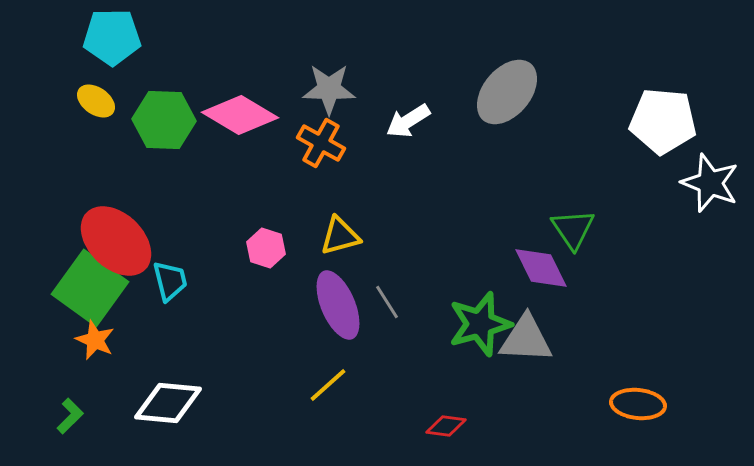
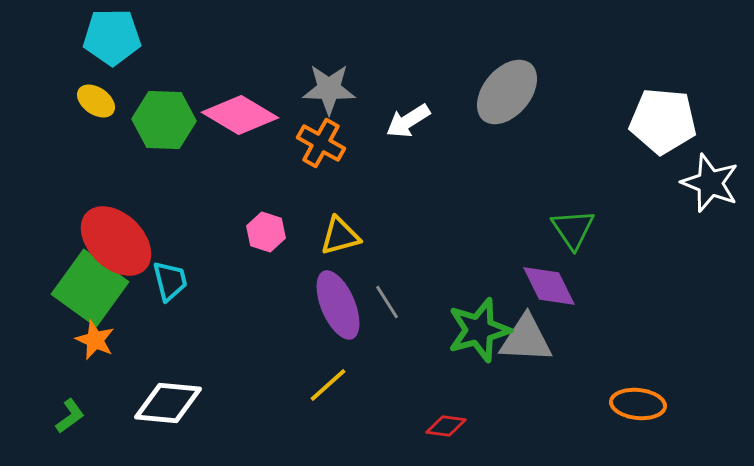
pink hexagon: moved 16 px up
purple diamond: moved 8 px right, 18 px down
green star: moved 1 px left, 6 px down
green L-shape: rotated 9 degrees clockwise
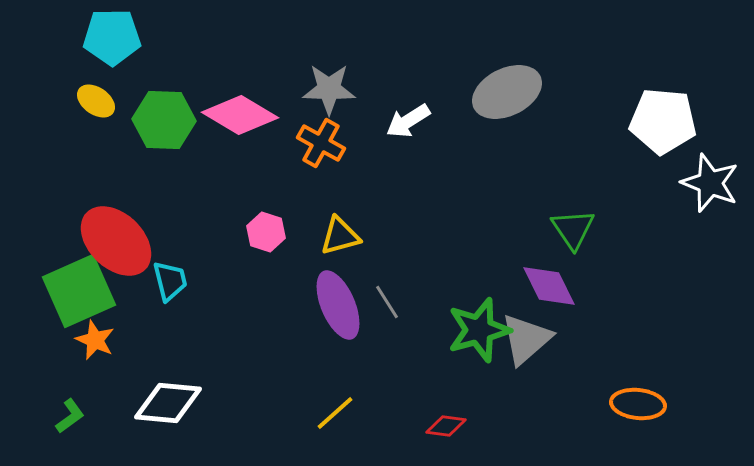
gray ellipse: rotated 24 degrees clockwise
green square: moved 11 px left, 3 px down; rotated 30 degrees clockwise
gray triangle: rotated 44 degrees counterclockwise
yellow line: moved 7 px right, 28 px down
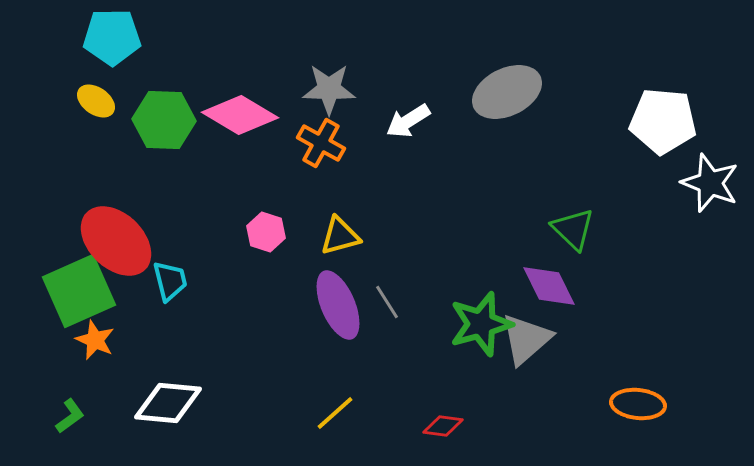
green triangle: rotated 12 degrees counterclockwise
green star: moved 2 px right, 6 px up
red diamond: moved 3 px left
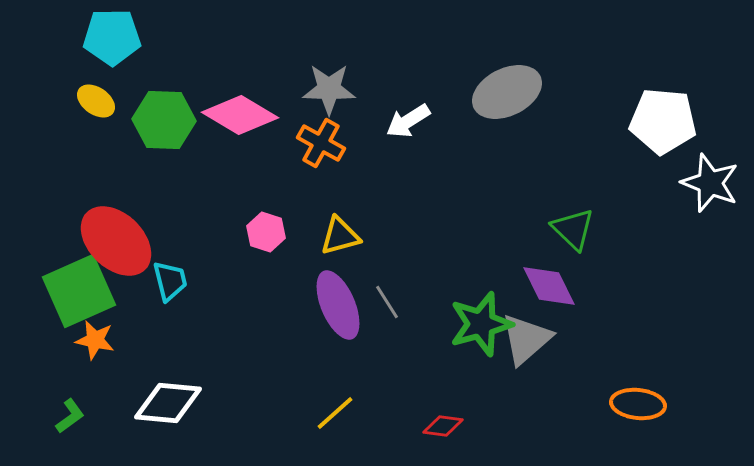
orange star: rotated 12 degrees counterclockwise
